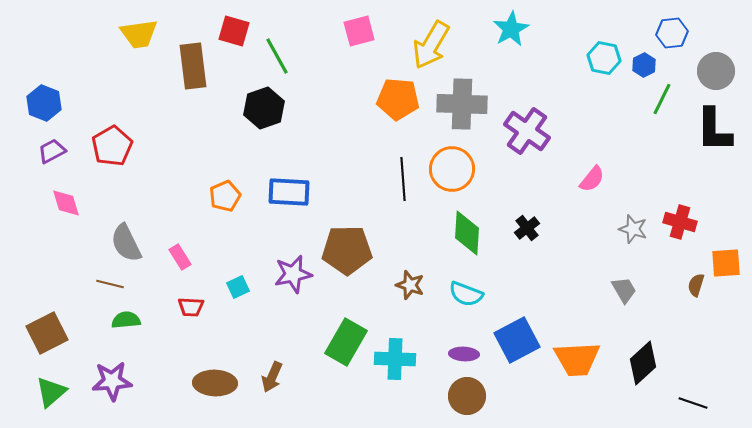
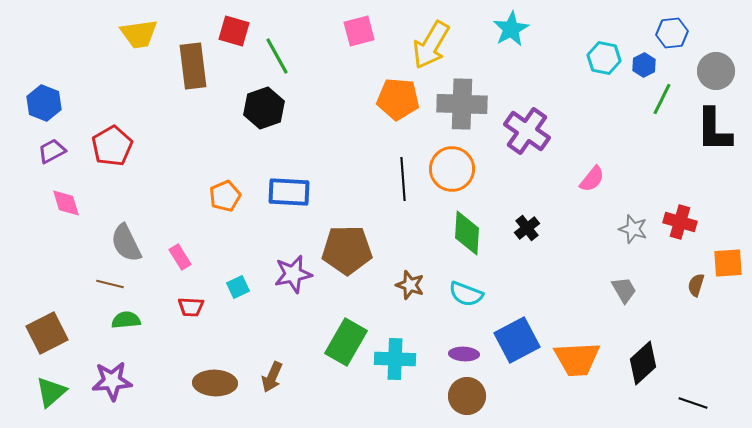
orange square at (726, 263): moved 2 px right
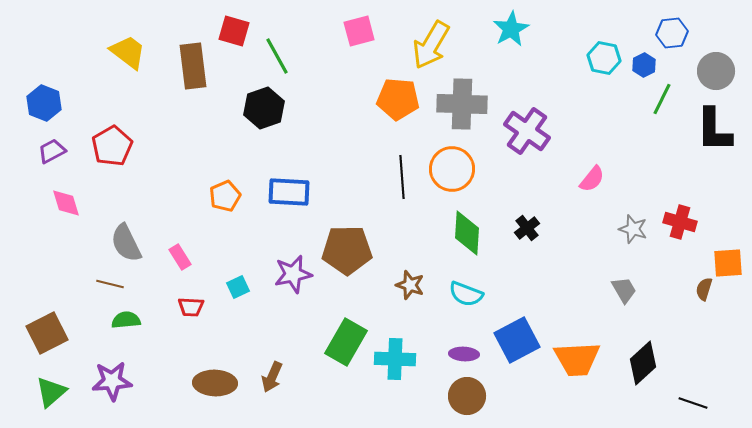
yellow trapezoid at (139, 34): moved 11 px left, 18 px down; rotated 135 degrees counterclockwise
black line at (403, 179): moved 1 px left, 2 px up
brown semicircle at (696, 285): moved 8 px right, 4 px down
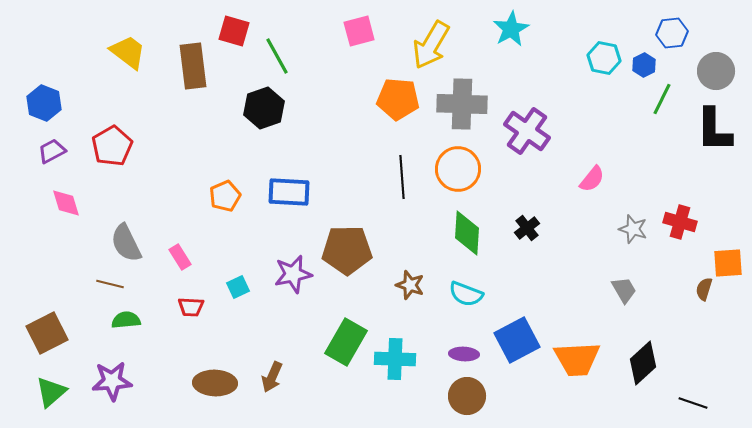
orange circle at (452, 169): moved 6 px right
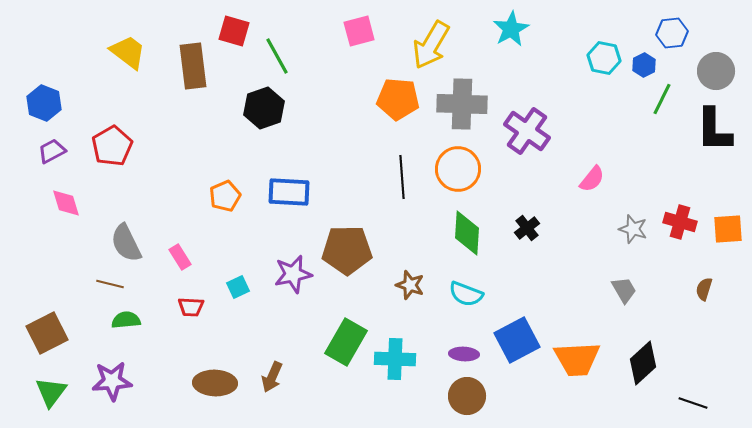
orange square at (728, 263): moved 34 px up
green triangle at (51, 392): rotated 12 degrees counterclockwise
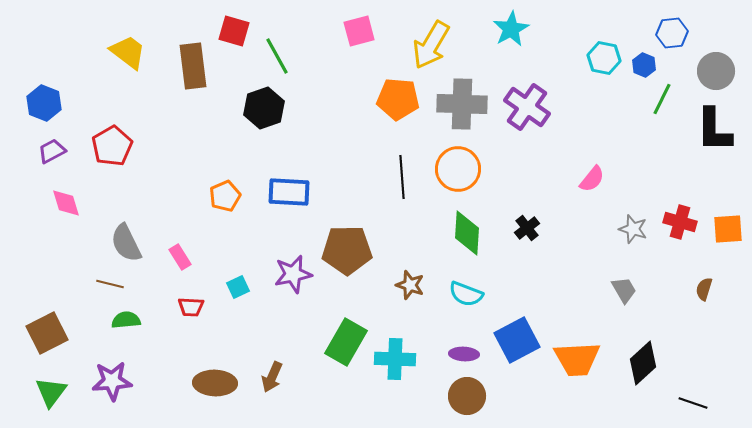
blue hexagon at (644, 65): rotated 10 degrees counterclockwise
purple cross at (527, 131): moved 24 px up
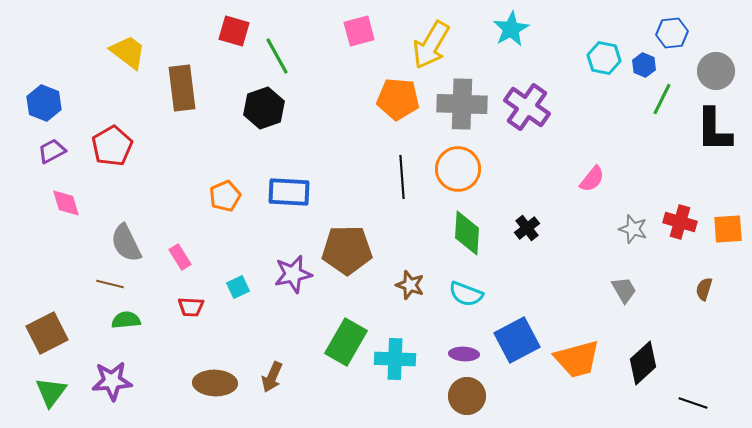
brown rectangle at (193, 66): moved 11 px left, 22 px down
orange trapezoid at (577, 359): rotated 12 degrees counterclockwise
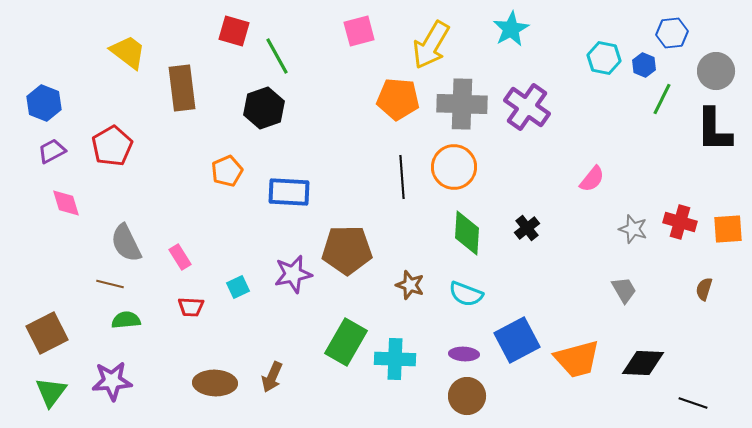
orange circle at (458, 169): moved 4 px left, 2 px up
orange pentagon at (225, 196): moved 2 px right, 25 px up
black diamond at (643, 363): rotated 45 degrees clockwise
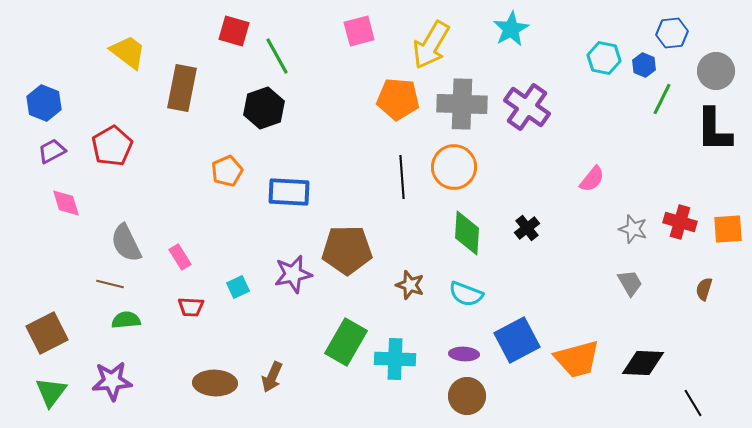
brown rectangle at (182, 88): rotated 18 degrees clockwise
gray trapezoid at (624, 290): moved 6 px right, 7 px up
black line at (693, 403): rotated 40 degrees clockwise
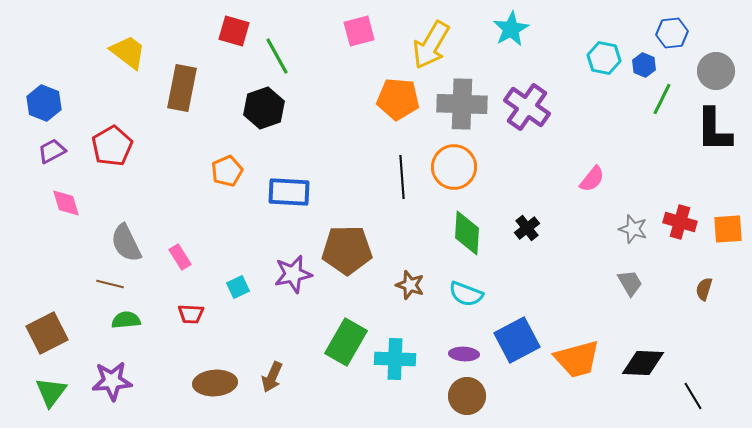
red trapezoid at (191, 307): moved 7 px down
brown ellipse at (215, 383): rotated 6 degrees counterclockwise
black line at (693, 403): moved 7 px up
